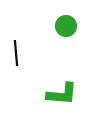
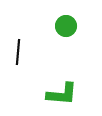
black line: moved 2 px right, 1 px up; rotated 10 degrees clockwise
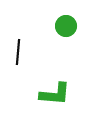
green L-shape: moved 7 px left
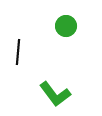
green L-shape: rotated 48 degrees clockwise
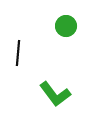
black line: moved 1 px down
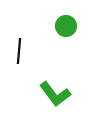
black line: moved 1 px right, 2 px up
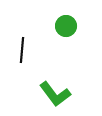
black line: moved 3 px right, 1 px up
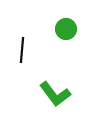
green circle: moved 3 px down
